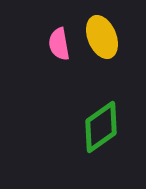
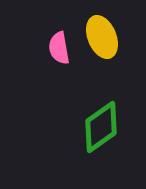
pink semicircle: moved 4 px down
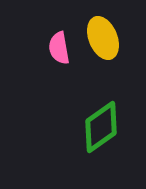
yellow ellipse: moved 1 px right, 1 px down
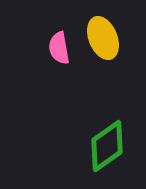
green diamond: moved 6 px right, 19 px down
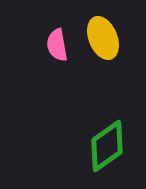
pink semicircle: moved 2 px left, 3 px up
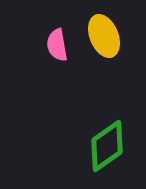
yellow ellipse: moved 1 px right, 2 px up
